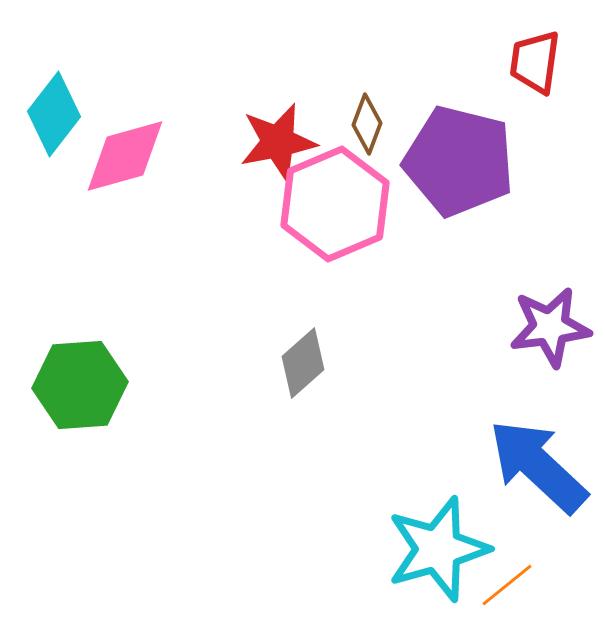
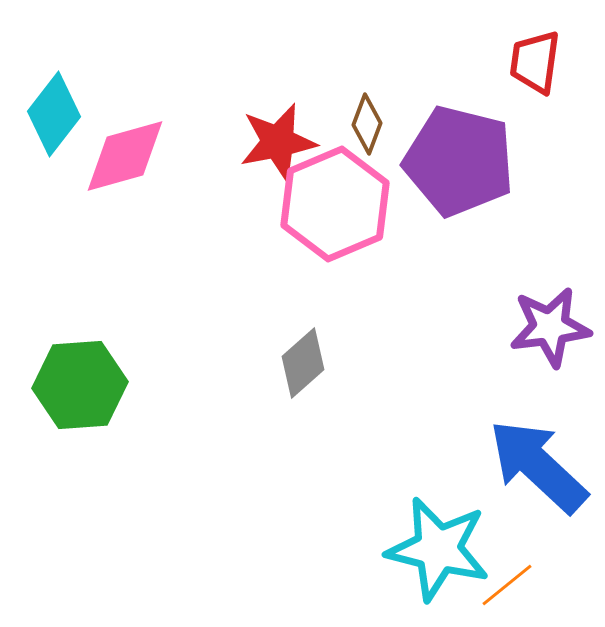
cyan star: rotated 30 degrees clockwise
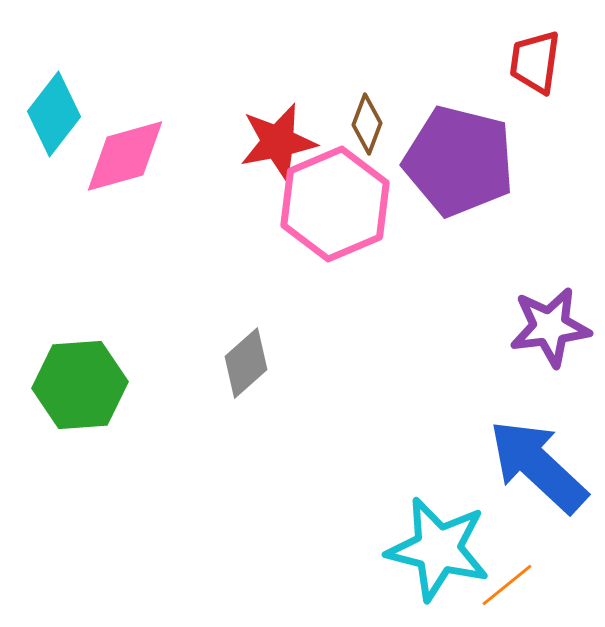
gray diamond: moved 57 px left
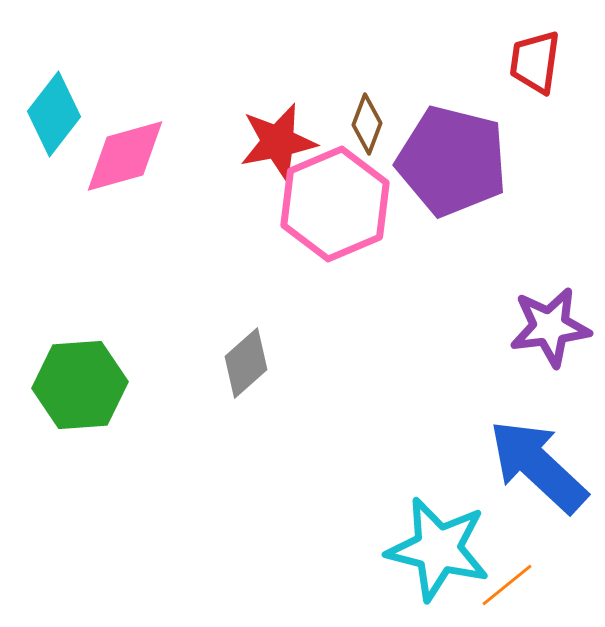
purple pentagon: moved 7 px left
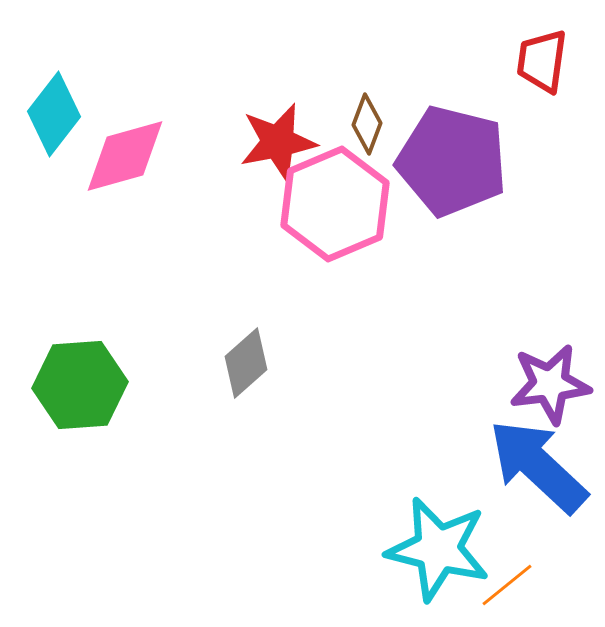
red trapezoid: moved 7 px right, 1 px up
purple star: moved 57 px down
